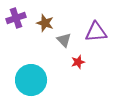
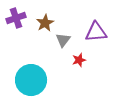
brown star: rotated 24 degrees clockwise
gray triangle: moved 1 px left; rotated 21 degrees clockwise
red star: moved 1 px right, 2 px up
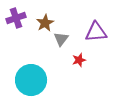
gray triangle: moved 2 px left, 1 px up
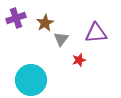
purple triangle: moved 1 px down
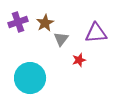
purple cross: moved 2 px right, 4 px down
cyan circle: moved 1 px left, 2 px up
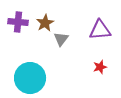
purple cross: rotated 24 degrees clockwise
purple triangle: moved 4 px right, 3 px up
red star: moved 21 px right, 7 px down
